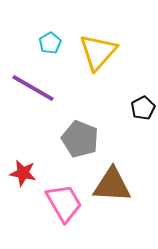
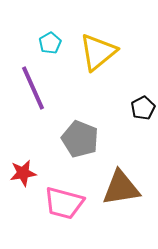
yellow triangle: rotated 9 degrees clockwise
purple line: rotated 36 degrees clockwise
red star: rotated 20 degrees counterclockwise
brown triangle: moved 9 px right, 3 px down; rotated 12 degrees counterclockwise
pink trapezoid: rotated 135 degrees clockwise
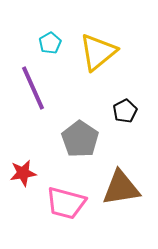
black pentagon: moved 18 px left, 3 px down
gray pentagon: rotated 12 degrees clockwise
pink trapezoid: moved 2 px right
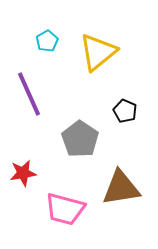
cyan pentagon: moved 3 px left, 2 px up
purple line: moved 4 px left, 6 px down
black pentagon: rotated 20 degrees counterclockwise
pink trapezoid: moved 1 px left, 6 px down
